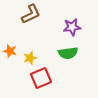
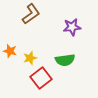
brown L-shape: rotated 10 degrees counterclockwise
green semicircle: moved 3 px left, 7 px down
red square: rotated 15 degrees counterclockwise
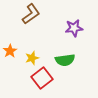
purple star: moved 2 px right, 1 px down
orange star: rotated 24 degrees clockwise
yellow star: moved 2 px right
red square: moved 1 px right
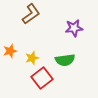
orange star: rotated 16 degrees clockwise
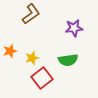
green semicircle: moved 3 px right
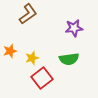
brown L-shape: moved 3 px left
green semicircle: moved 1 px right, 1 px up
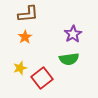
brown L-shape: rotated 30 degrees clockwise
purple star: moved 1 px left, 6 px down; rotated 24 degrees counterclockwise
orange star: moved 15 px right, 14 px up; rotated 16 degrees counterclockwise
yellow star: moved 12 px left, 10 px down
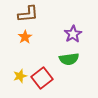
yellow star: moved 8 px down
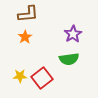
yellow star: rotated 16 degrees clockwise
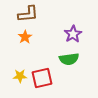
red square: rotated 25 degrees clockwise
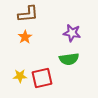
purple star: moved 1 px left, 1 px up; rotated 30 degrees counterclockwise
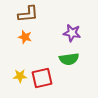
orange star: rotated 24 degrees counterclockwise
